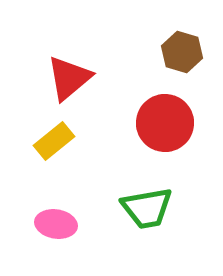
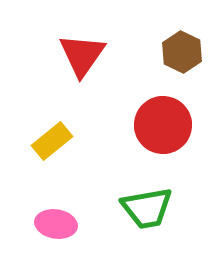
brown hexagon: rotated 9 degrees clockwise
red triangle: moved 13 px right, 23 px up; rotated 15 degrees counterclockwise
red circle: moved 2 px left, 2 px down
yellow rectangle: moved 2 px left
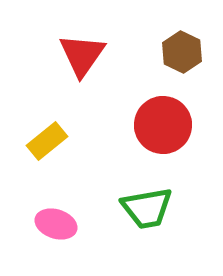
yellow rectangle: moved 5 px left
pink ellipse: rotated 9 degrees clockwise
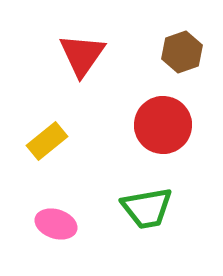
brown hexagon: rotated 15 degrees clockwise
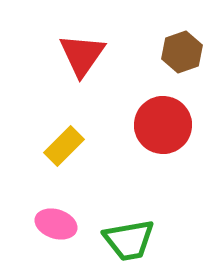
yellow rectangle: moved 17 px right, 5 px down; rotated 6 degrees counterclockwise
green trapezoid: moved 18 px left, 32 px down
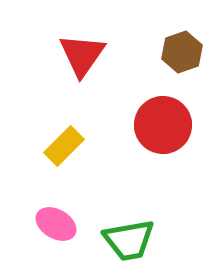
pink ellipse: rotated 12 degrees clockwise
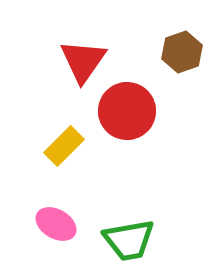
red triangle: moved 1 px right, 6 px down
red circle: moved 36 px left, 14 px up
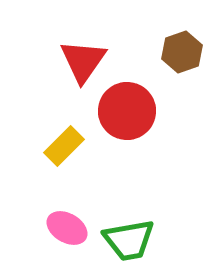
pink ellipse: moved 11 px right, 4 px down
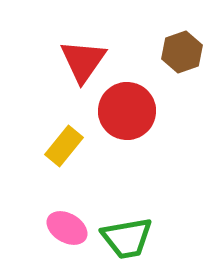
yellow rectangle: rotated 6 degrees counterclockwise
green trapezoid: moved 2 px left, 2 px up
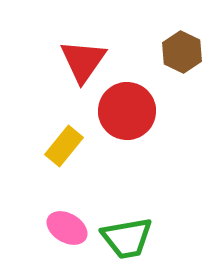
brown hexagon: rotated 15 degrees counterclockwise
